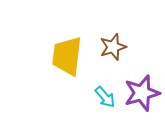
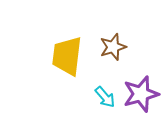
purple star: moved 1 px left, 1 px down
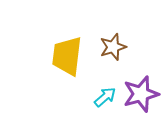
cyan arrow: rotated 90 degrees counterclockwise
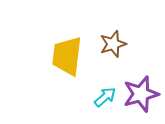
brown star: moved 3 px up
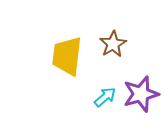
brown star: rotated 12 degrees counterclockwise
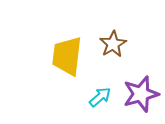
cyan arrow: moved 5 px left
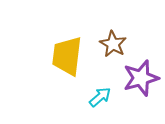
brown star: rotated 12 degrees counterclockwise
purple star: moved 16 px up
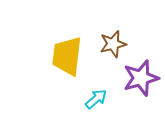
brown star: rotated 28 degrees clockwise
cyan arrow: moved 4 px left, 2 px down
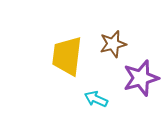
cyan arrow: rotated 115 degrees counterclockwise
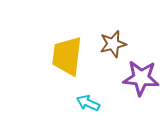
purple star: rotated 21 degrees clockwise
cyan arrow: moved 8 px left, 4 px down
